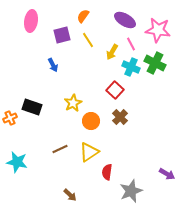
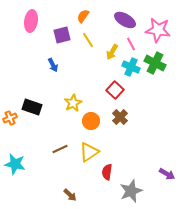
cyan star: moved 2 px left, 2 px down
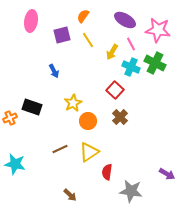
blue arrow: moved 1 px right, 6 px down
orange circle: moved 3 px left
gray star: rotated 30 degrees clockwise
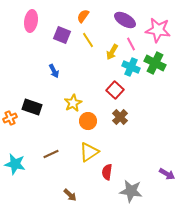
purple square: rotated 36 degrees clockwise
brown line: moved 9 px left, 5 px down
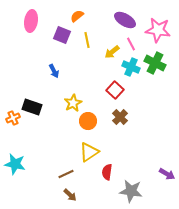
orange semicircle: moved 6 px left; rotated 16 degrees clockwise
yellow line: moved 1 px left; rotated 21 degrees clockwise
yellow arrow: rotated 21 degrees clockwise
orange cross: moved 3 px right
brown line: moved 15 px right, 20 px down
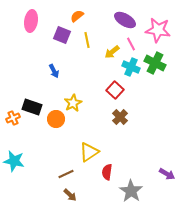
orange circle: moved 32 px left, 2 px up
cyan star: moved 1 px left, 3 px up
gray star: rotated 25 degrees clockwise
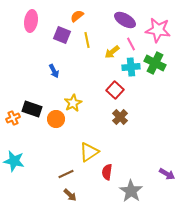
cyan cross: rotated 30 degrees counterclockwise
black rectangle: moved 2 px down
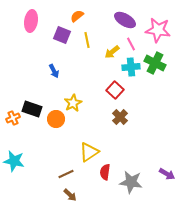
red semicircle: moved 2 px left
gray star: moved 9 px up; rotated 25 degrees counterclockwise
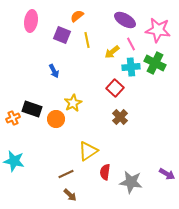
red square: moved 2 px up
yellow triangle: moved 1 px left, 1 px up
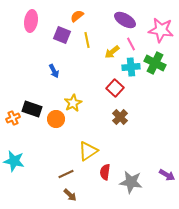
pink star: moved 3 px right
purple arrow: moved 1 px down
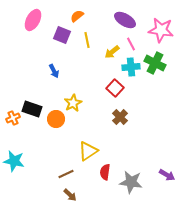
pink ellipse: moved 2 px right, 1 px up; rotated 20 degrees clockwise
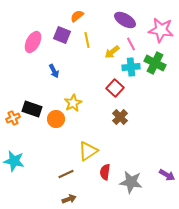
pink ellipse: moved 22 px down
brown arrow: moved 1 px left, 4 px down; rotated 64 degrees counterclockwise
